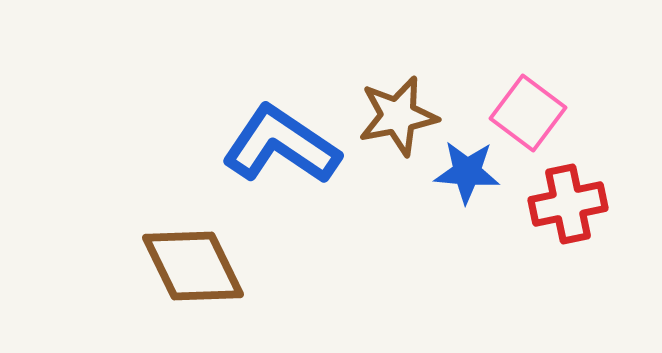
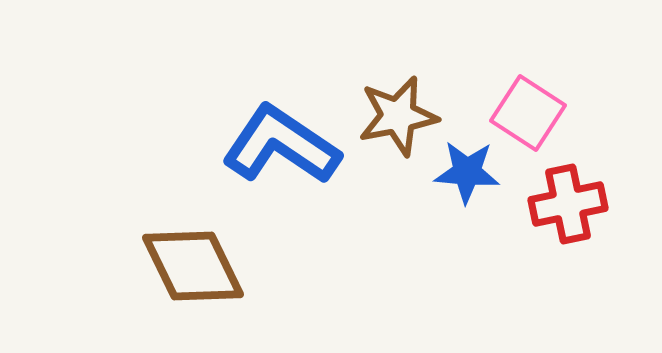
pink square: rotated 4 degrees counterclockwise
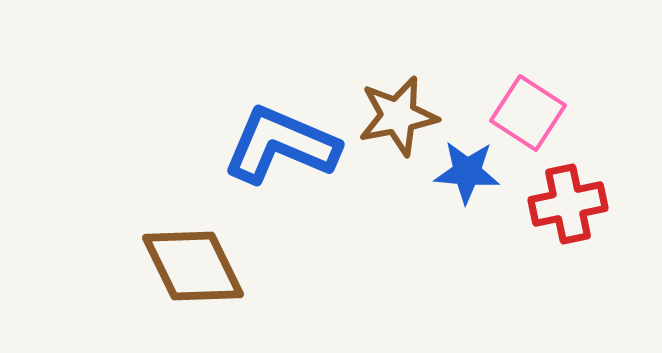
blue L-shape: rotated 11 degrees counterclockwise
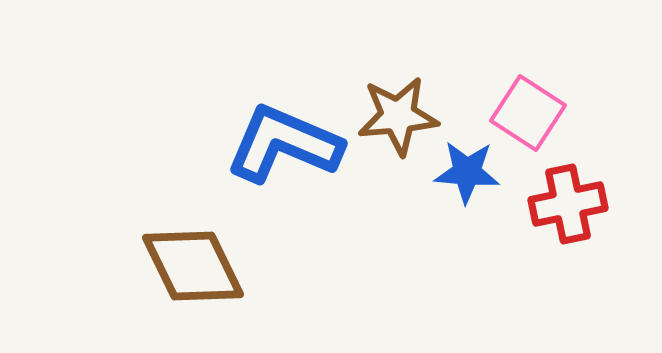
brown star: rotated 6 degrees clockwise
blue L-shape: moved 3 px right, 1 px up
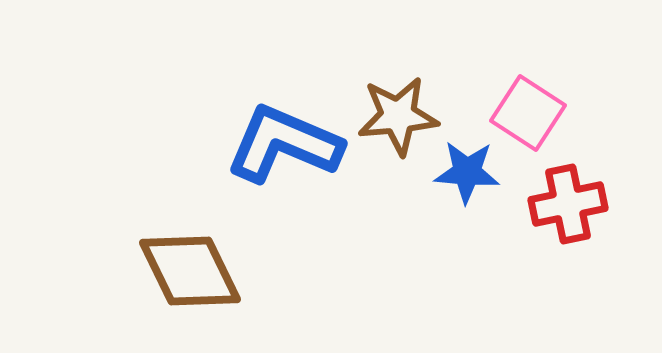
brown diamond: moved 3 px left, 5 px down
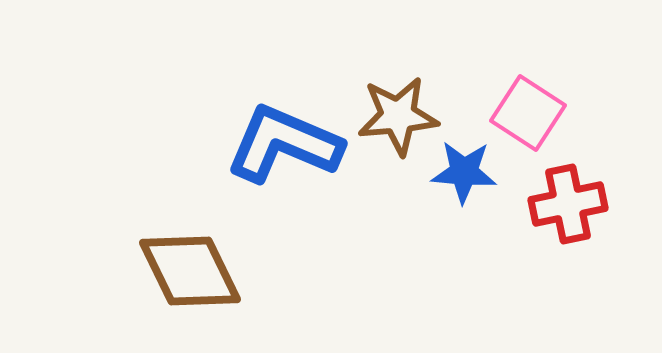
blue star: moved 3 px left
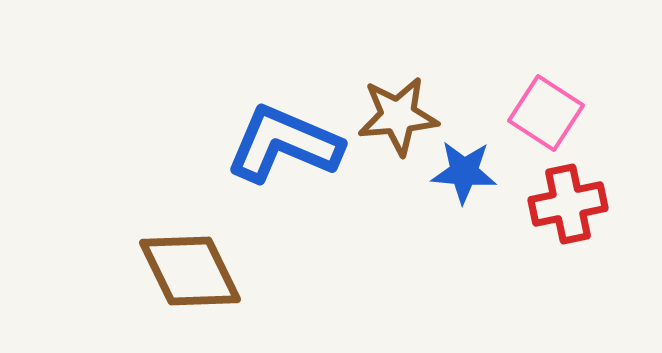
pink square: moved 18 px right
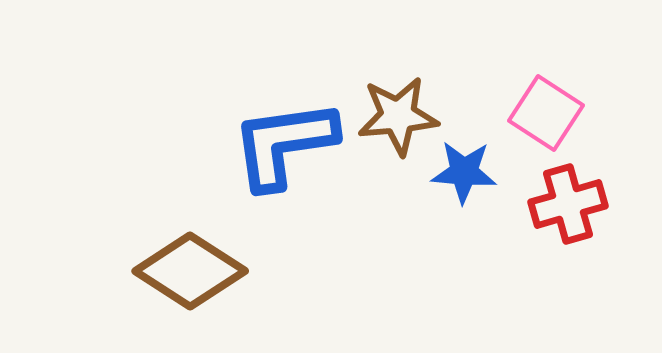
blue L-shape: rotated 31 degrees counterclockwise
red cross: rotated 4 degrees counterclockwise
brown diamond: rotated 31 degrees counterclockwise
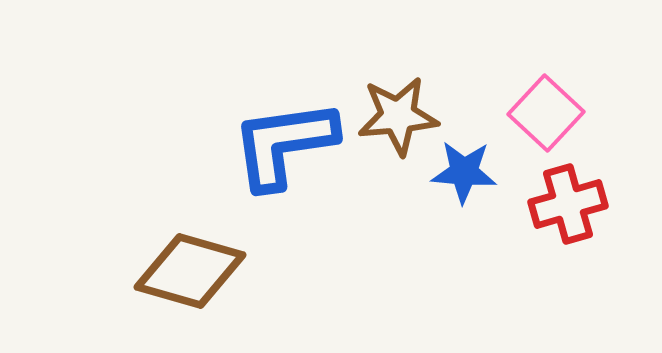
pink square: rotated 10 degrees clockwise
brown diamond: rotated 17 degrees counterclockwise
